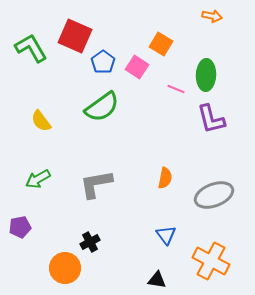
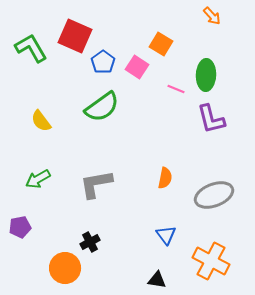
orange arrow: rotated 36 degrees clockwise
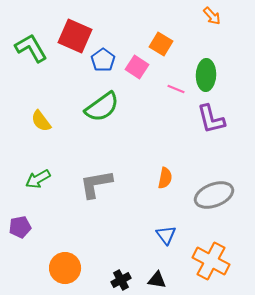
blue pentagon: moved 2 px up
black cross: moved 31 px right, 38 px down
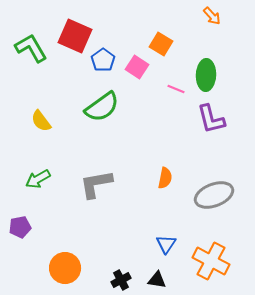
blue triangle: moved 9 px down; rotated 10 degrees clockwise
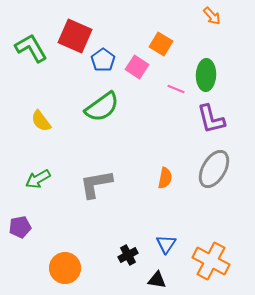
gray ellipse: moved 26 px up; rotated 39 degrees counterclockwise
black cross: moved 7 px right, 25 px up
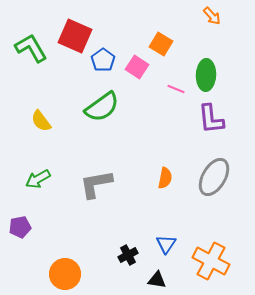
purple L-shape: rotated 8 degrees clockwise
gray ellipse: moved 8 px down
orange circle: moved 6 px down
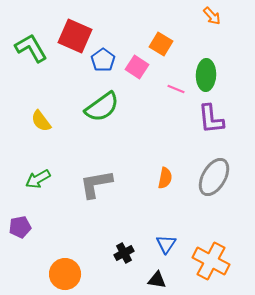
black cross: moved 4 px left, 2 px up
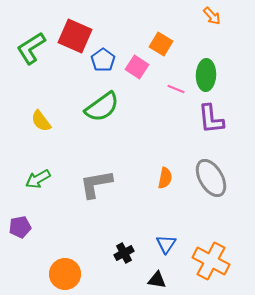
green L-shape: rotated 92 degrees counterclockwise
gray ellipse: moved 3 px left, 1 px down; rotated 60 degrees counterclockwise
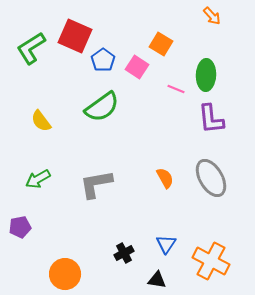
orange semicircle: rotated 40 degrees counterclockwise
